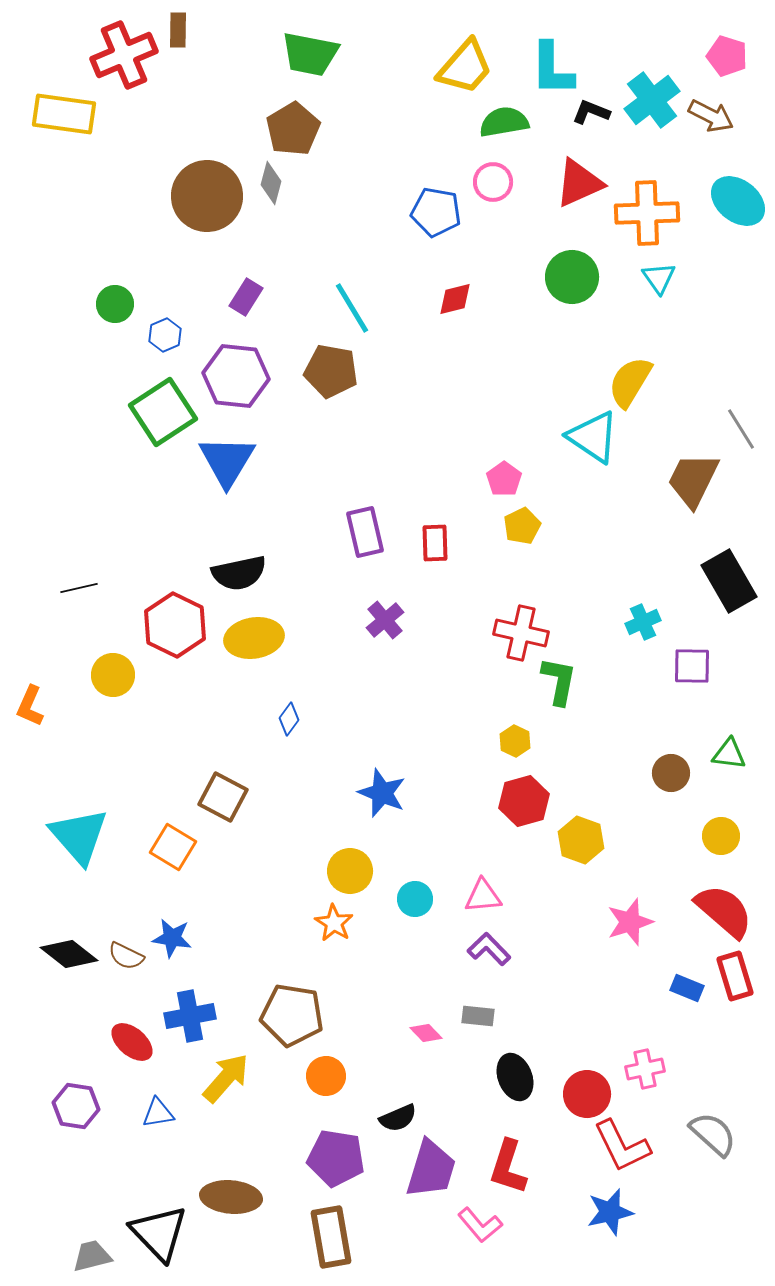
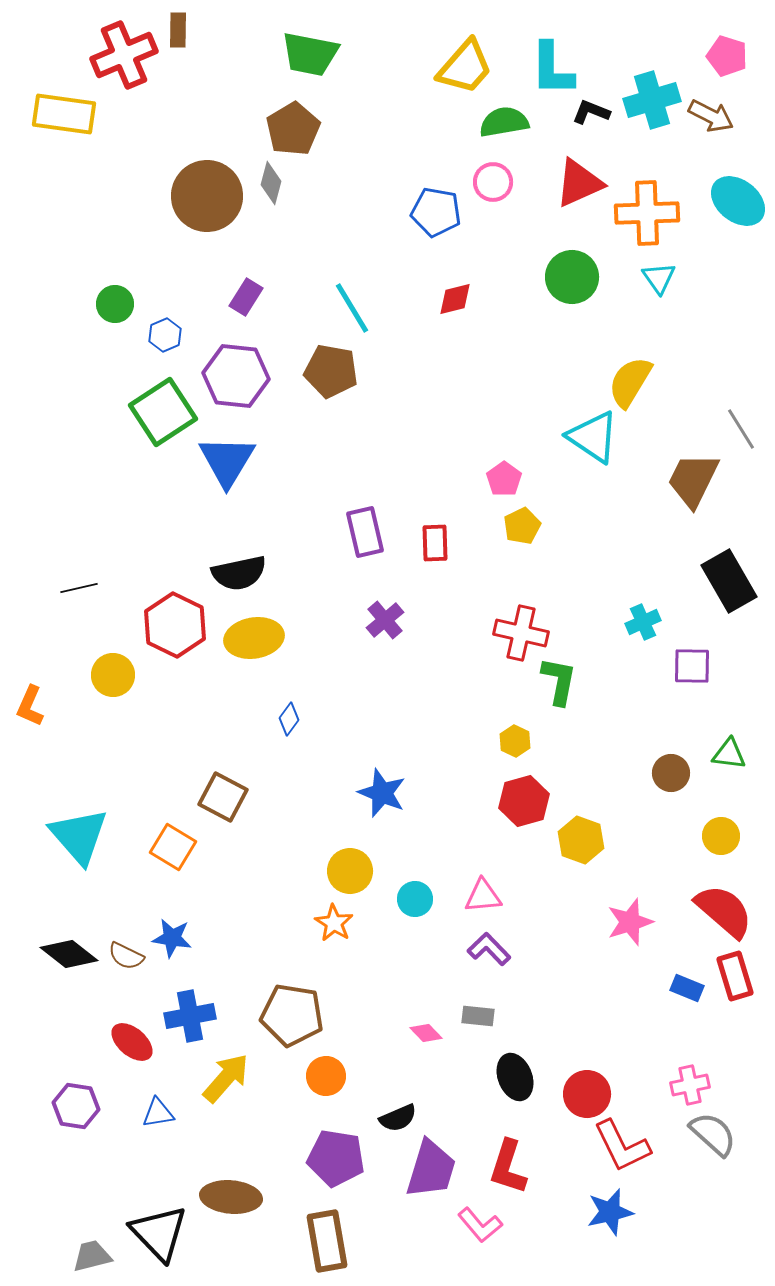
cyan cross at (652, 100): rotated 20 degrees clockwise
pink cross at (645, 1069): moved 45 px right, 16 px down
brown rectangle at (331, 1237): moved 4 px left, 4 px down
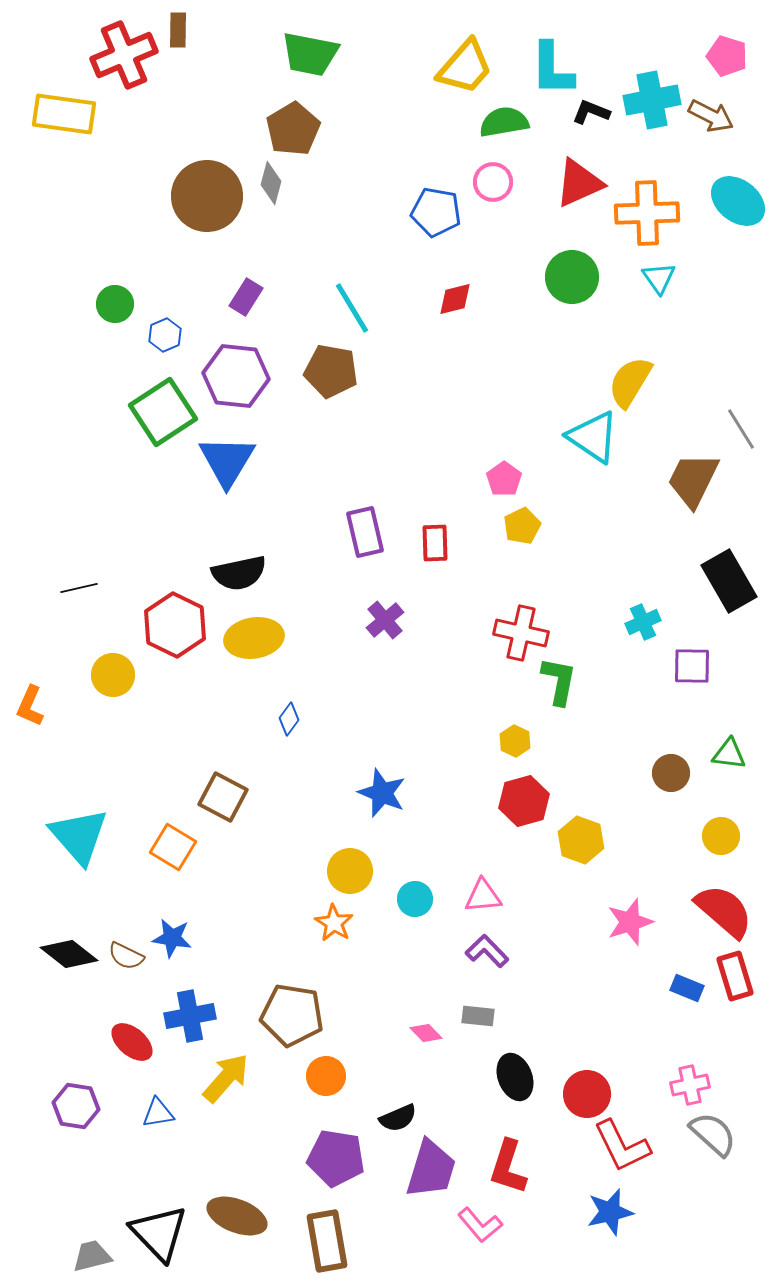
cyan cross at (652, 100): rotated 6 degrees clockwise
purple L-shape at (489, 949): moved 2 px left, 2 px down
brown ellipse at (231, 1197): moved 6 px right, 19 px down; rotated 16 degrees clockwise
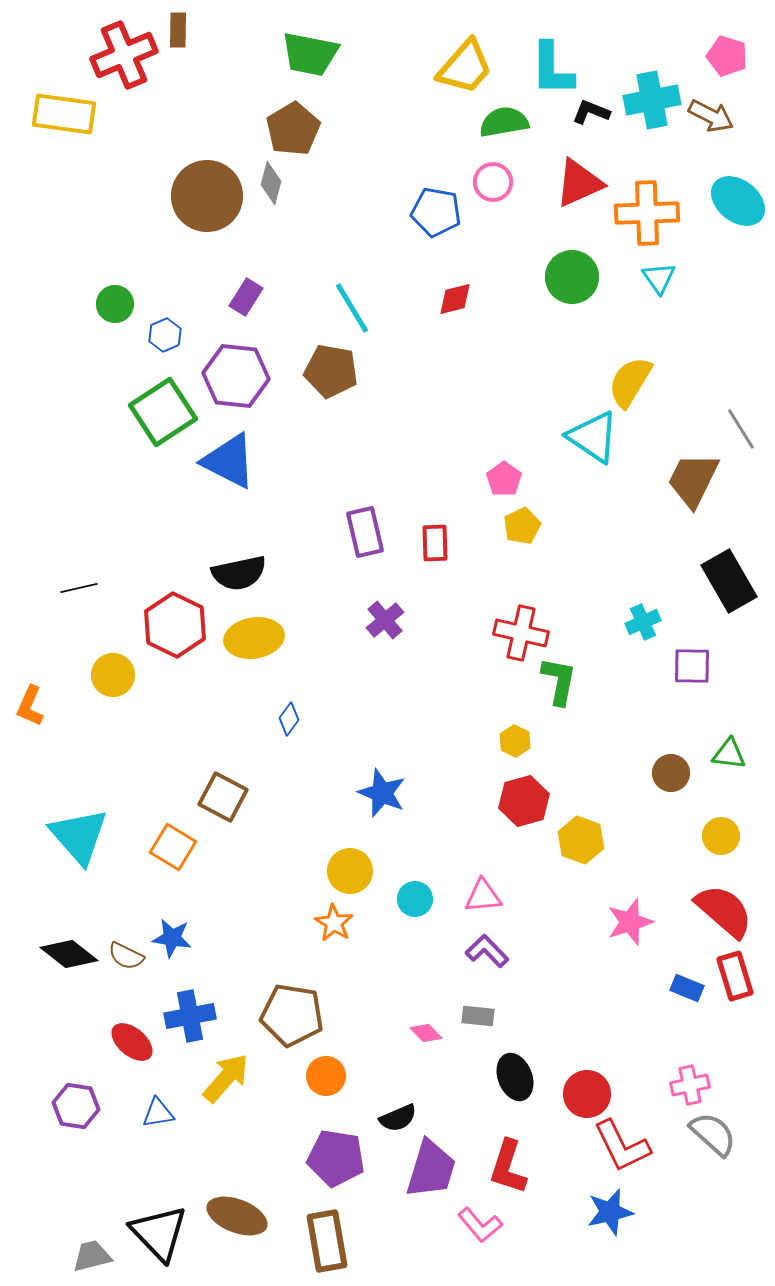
blue triangle at (227, 461): moved 2 px right; rotated 34 degrees counterclockwise
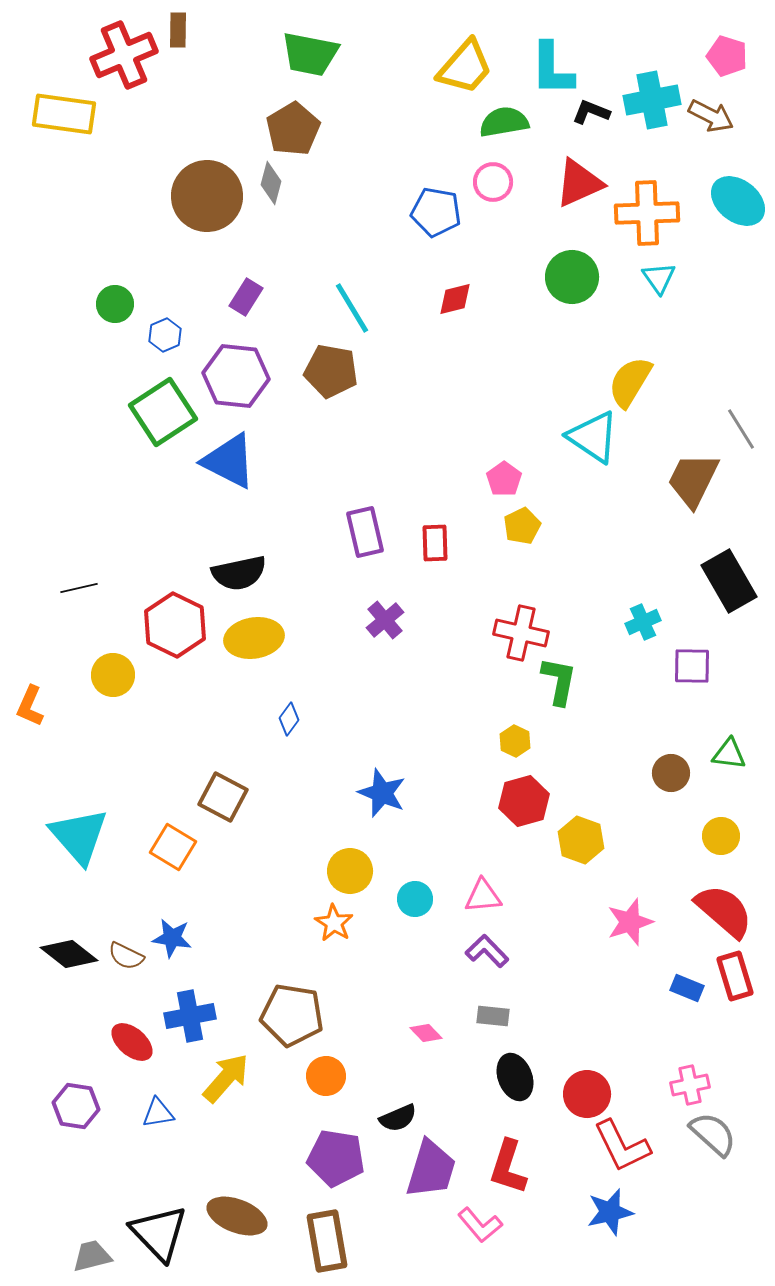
gray rectangle at (478, 1016): moved 15 px right
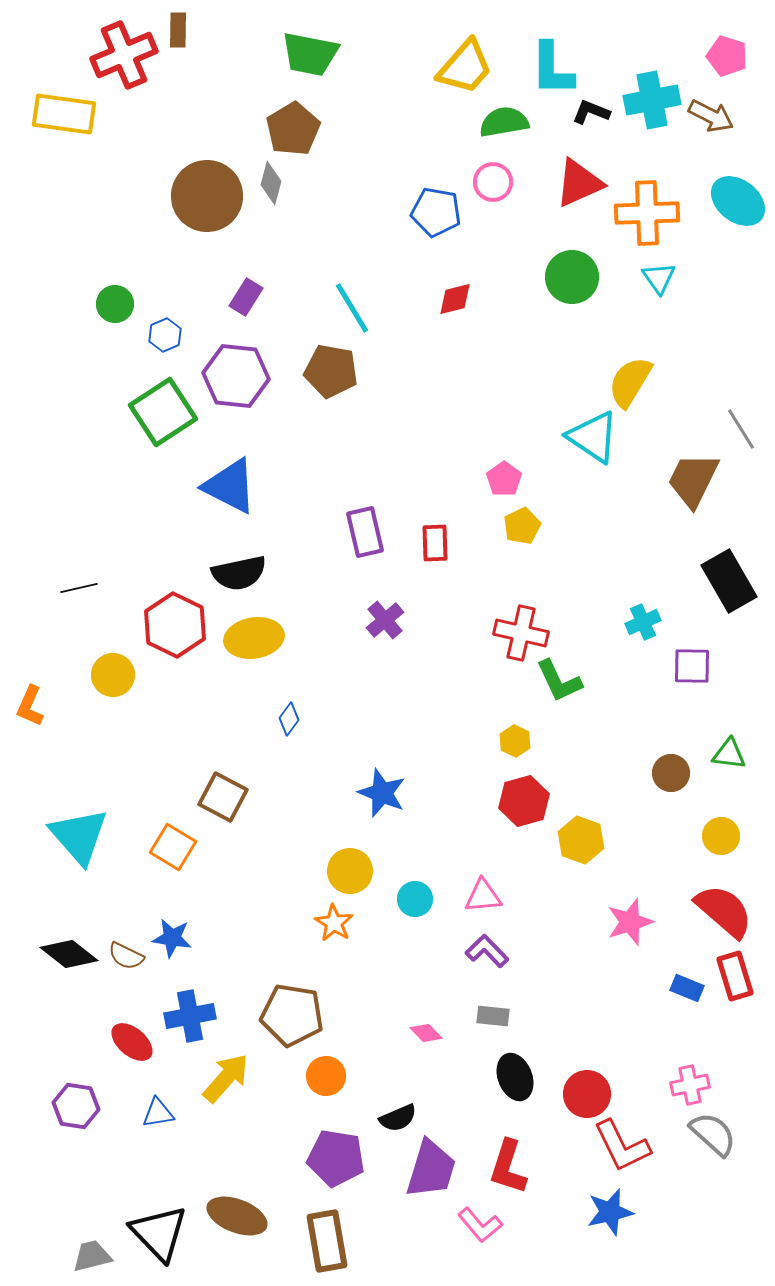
blue triangle at (229, 461): moved 1 px right, 25 px down
green L-shape at (559, 681): rotated 144 degrees clockwise
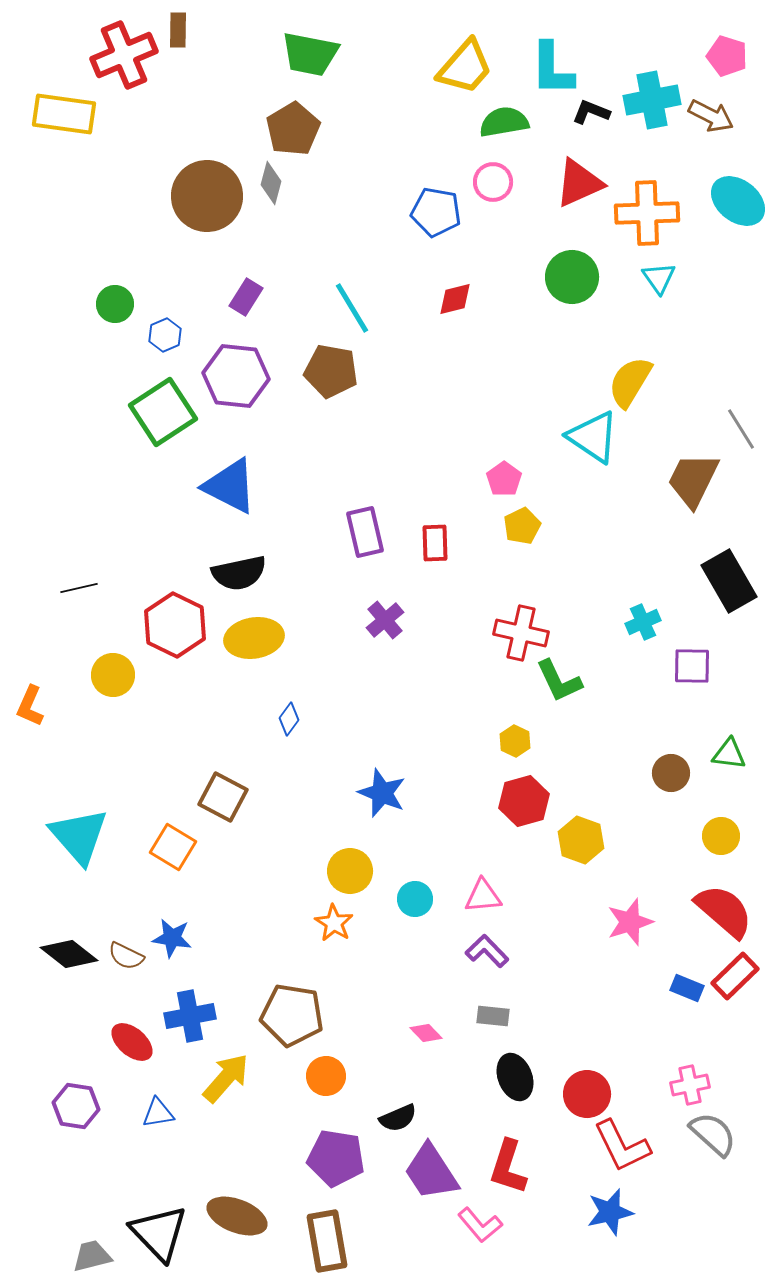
red rectangle at (735, 976): rotated 63 degrees clockwise
purple trapezoid at (431, 1169): moved 3 px down; rotated 130 degrees clockwise
